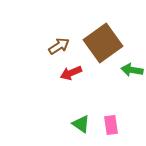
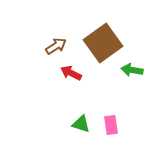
brown arrow: moved 3 px left
red arrow: rotated 50 degrees clockwise
green triangle: rotated 18 degrees counterclockwise
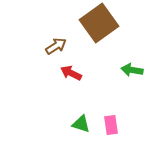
brown square: moved 4 px left, 20 px up
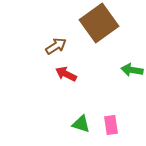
red arrow: moved 5 px left, 1 px down
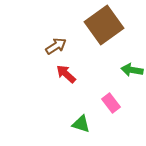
brown square: moved 5 px right, 2 px down
red arrow: rotated 15 degrees clockwise
pink rectangle: moved 22 px up; rotated 30 degrees counterclockwise
